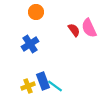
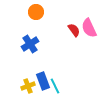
cyan line: rotated 28 degrees clockwise
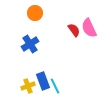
orange circle: moved 1 px left, 1 px down
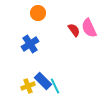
orange circle: moved 3 px right
blue rectangle: rotated 24 degrees counterclockwise
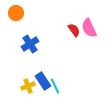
orange circle: moved 22 px left
blue rectangle: rotated 12 degrees clockwise
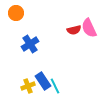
red semicircle: rotated 112 degrees clockwise
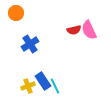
pink semicircle: moved 2 px down
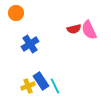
red semicircle: moved 1 px up
blue rectangle: moved 2 px left
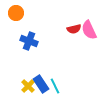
blue cross: moved 1 px left, 3 px up; rotated 36 degrees counterclockwise
blue rectangle: moved 3 px down
yellow cross: rotated 24 degrees counterclockwise
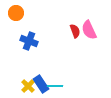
red semicircle: moved 1 px right, 2 px down; rotated 96 degrees counterclockwise
cyan line: rotated 63 degrees counterclockwise
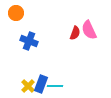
red semicircle: moved 2 px down; rotated 40 degrees clockwise
blue rectangle: rotated 54 degrees clockwise
